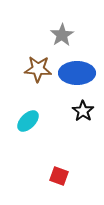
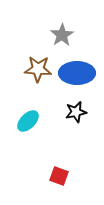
black star: moved 7 px left, 1 px down; rotated 25 degrees clockwise
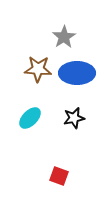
gray star: moved 2 px right, 2 px down
black star: moved 2 px left, 6 px down
cyan ellipse: moved 2 px right, 3 px up
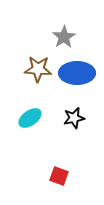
cyan ellipse: rotated 10 degrees clockwise
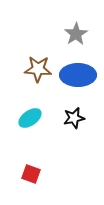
gray star: moved 12 px right, 3 px up
blue ellipse: moved 1 px right, 2 px down
red square: moved 28 px left, 2 px up
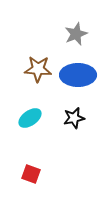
gray star: rotated 10 degrees clockwise
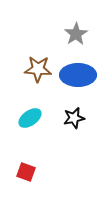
gray star: rotated 10 degrees counterclockwise
red square: moved 5 px left, 2 px up
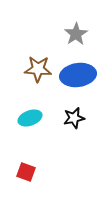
blue ellipse: rotated 8 degrees counterclockwise
cyan ellipse: rotated 15 degrees clockwise
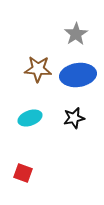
red square: moved 3 px left, 1 px down
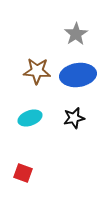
brown star: moved 1 px left, 2 px down
